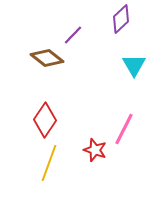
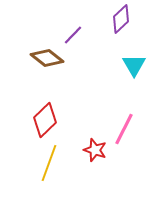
red diamond: rotated 12 degrees clockwise
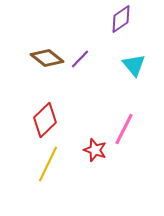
purple diamond: rotated 8 degrees clockwise
purple line: moved 7 px right, 24 px down
cyan triangle: rotated 10 degrees counterclockwise
yellow line: moved 1 px left, 1 px down; rotated 6 degrees clockwise
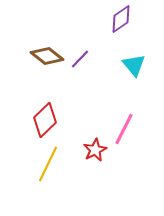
brown diamond: moved 2 px up
red star: rotated 25 degrees clockwise
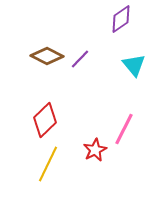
brown diamond: rotated 12 degrees counterclockwise
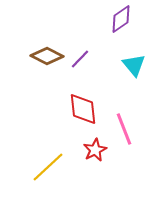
red diamond: moved 38 px right, 11 px up; rotated 52 degrees counterclockwise
pink line: rotated 48 degrees counterclockwise
yellow line: moved 3 px down; rotated 21 degrees clockwise
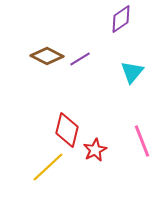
purple line: rotated 15 degrees clockwise
cyan triangle: moved 2 px left, 7 px down; rotated 20 degrees clockwise
red diamond: moved 16 px left, 21 px down; rotated 20 degrees clockwise
pink line: moved 18 px right, 12 px down
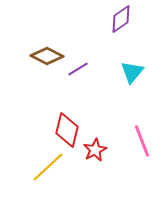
purple line: moved 2 px left, 10 px down
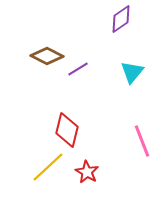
red star: moved 8 px left, 22 px down; rotated 15 degrees counterclockwise
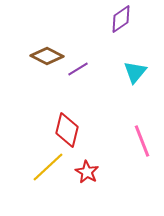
cyan triangle: moved 3 px right
